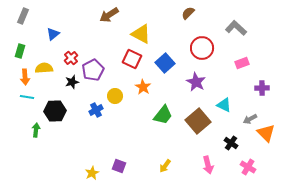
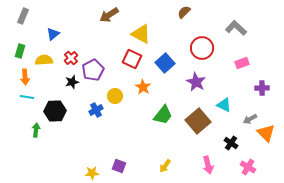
brown semicircle: moved 4 px left, 1 px up
yellow semicircle: moved 8 px up
yellow star: rotated 24 degrees clockwise
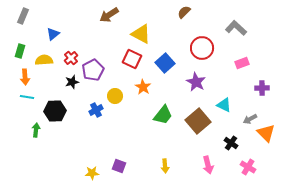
yellow arrow: rotated 40 degrees counterclockwise
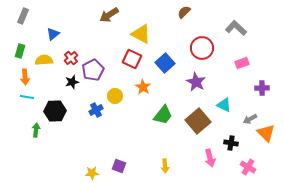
black cross: rotated 24 degrees counterclockwise
pink arrow: moved 2 px right, 7 px up
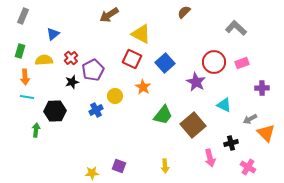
red circle: moved 12 px right, 14 px down
brown square: moved 5 px left, 4 px down
black cross: rotated 24 degrees counterclockwise
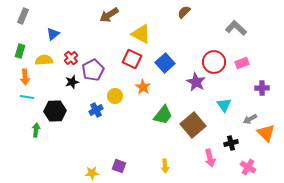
cyan triangle: rotated 28 degrees clockwise
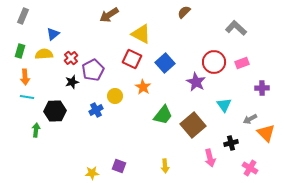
yellow semicircle: moved 6 px up
pink cross: moved 2 px right, 1 px down
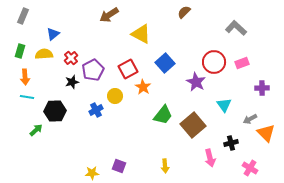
red square: moved 4 px left, 10 px down; rotated 36 degrees clockwise
green arrow: rotated 40 degrees clockwise
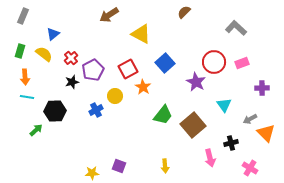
yellow semicircle: rotated 42 degrees clockwise
